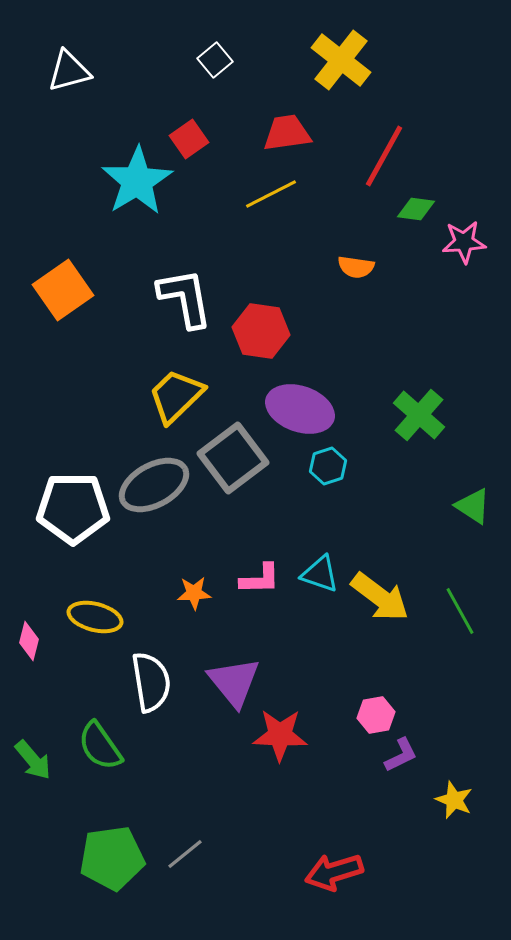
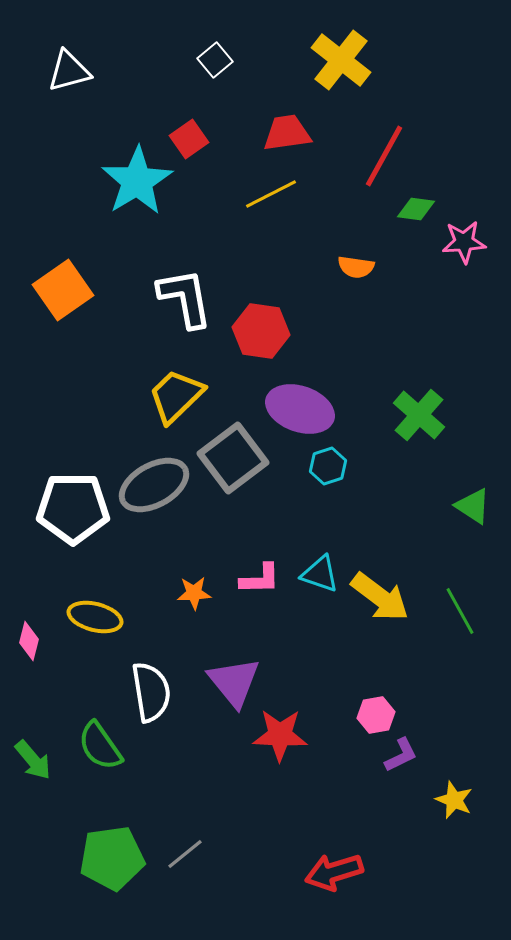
white semicircle: moved 10 px down
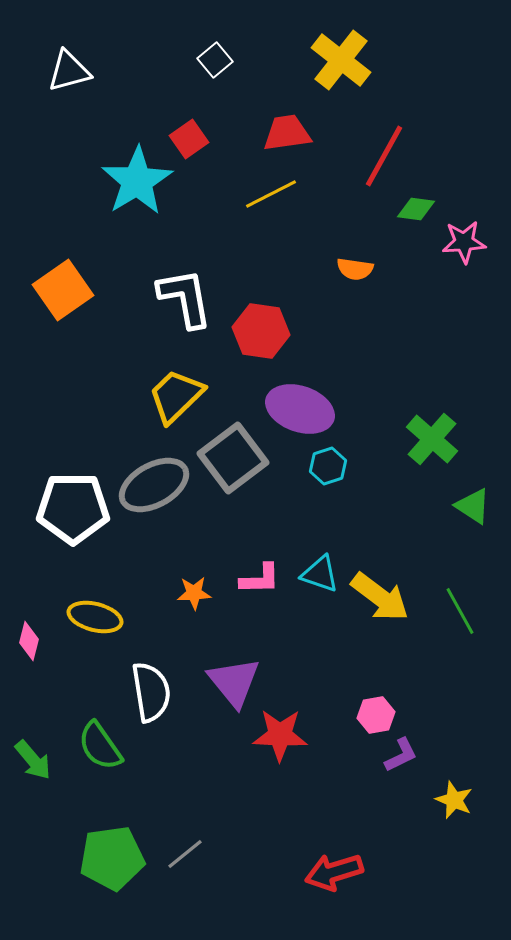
orange semicircle: moved 1 px left, 2 px down
green cross: moved 13 px right, 24 px down
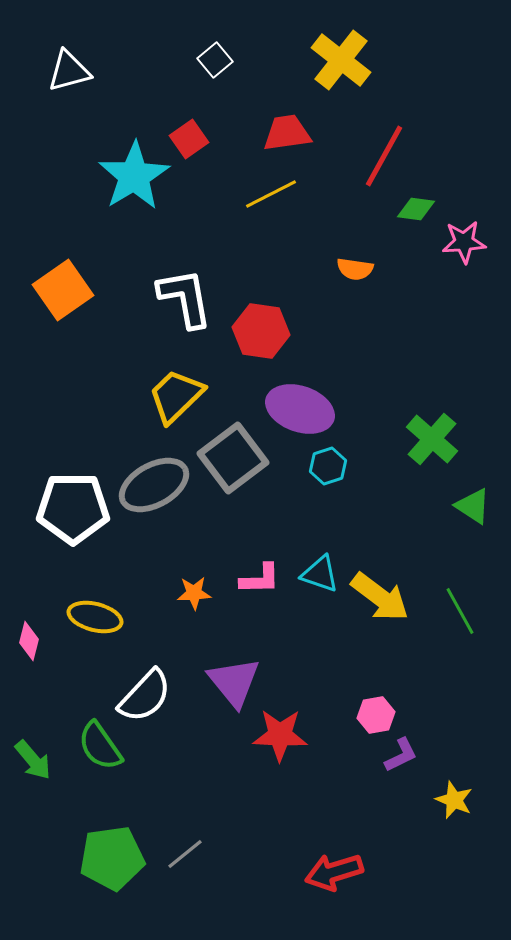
cyan star: moved 3 px left, 5 px up
white semicircle: moved 6 px left, 4 px down; rotated 52 degrees clockwise
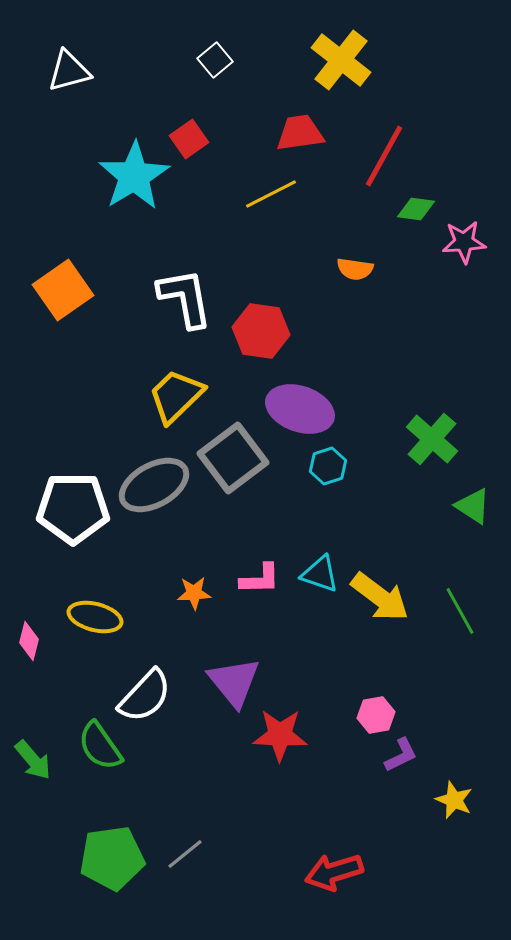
red trapezoid: moved 13 px right
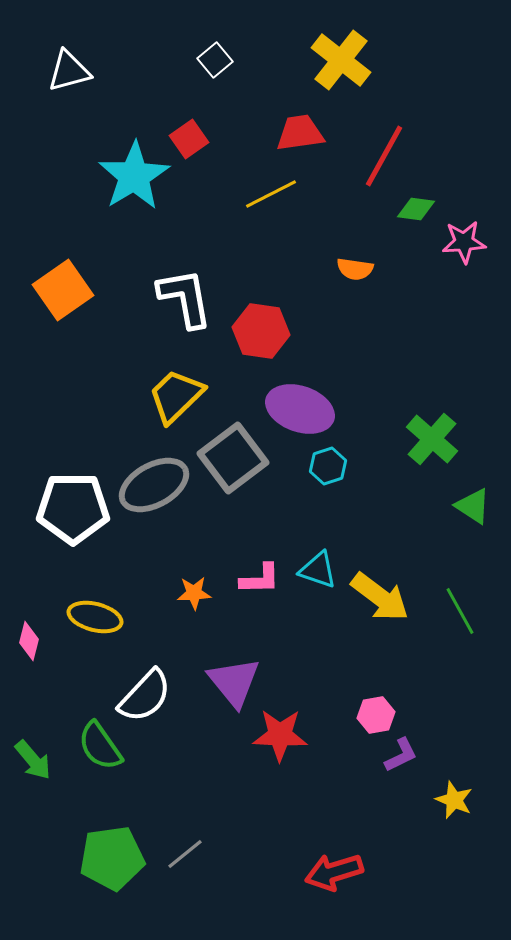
cyan triangle: moved 2 px left, 4 px up
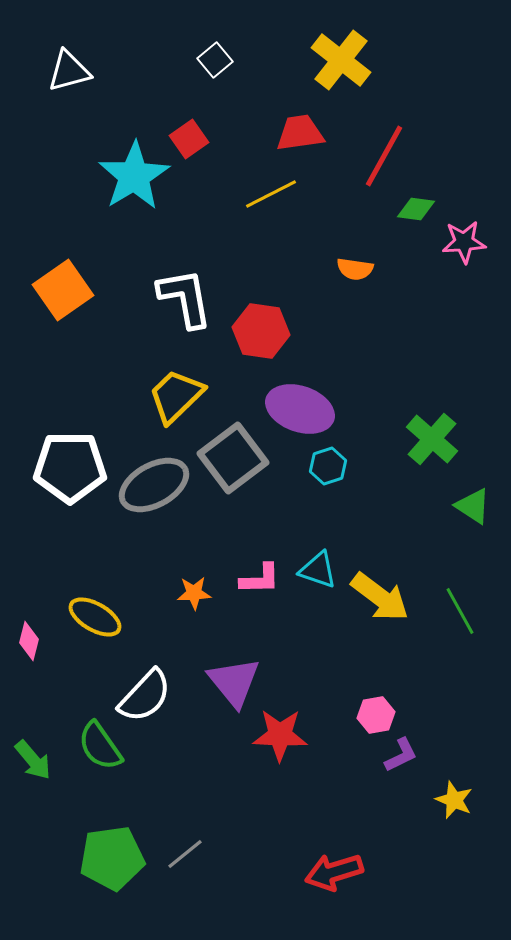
white pentagon: moved 3 px left, 41 px up
yellow ellipse: rotated 16 degrees clockwise
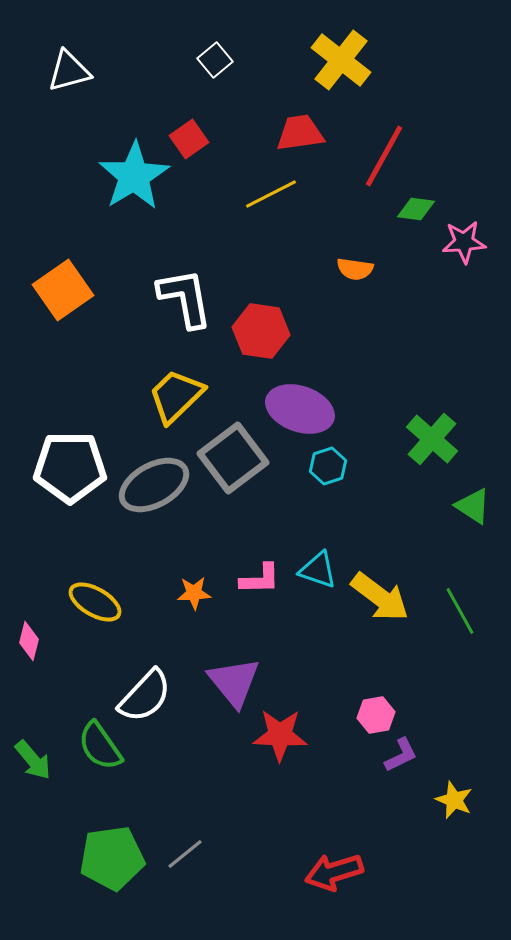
yellow ellipse: moved 15 px up
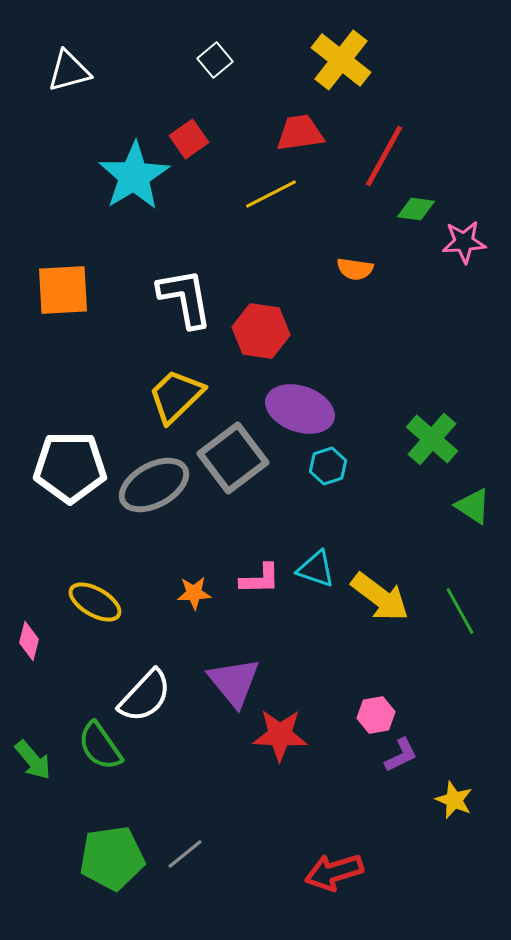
orange square: rotated 32 degrees clockwise
cyan triangle: moved 2 px left, 1 px up
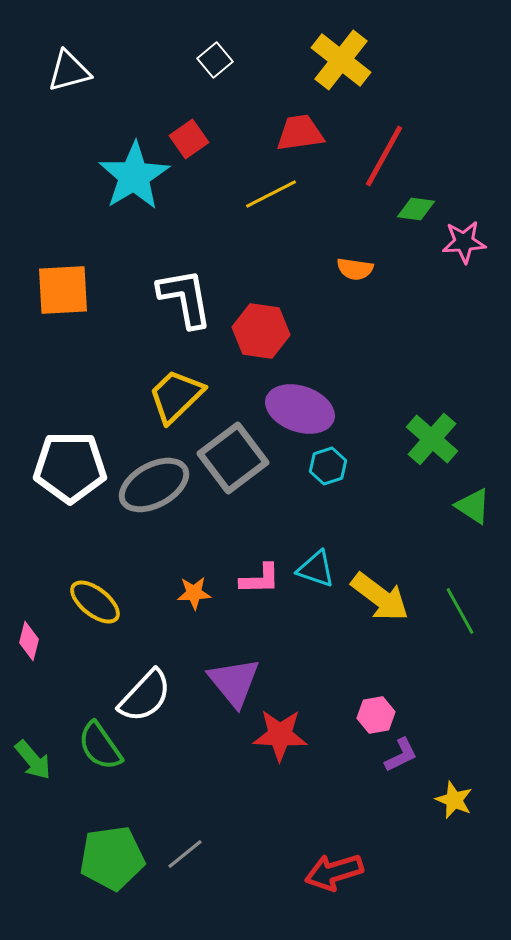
yellow ellipse: rotated 8 degrees clockwise
